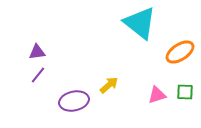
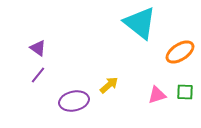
purple triangle: moved 1 px right, 4 px up; rotated 42 degrees clockwise
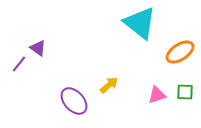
purple line: moved 19 px left, 11 px up
purple ellipse: rotated 60 degrees clockwise
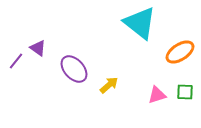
purple line: moved 3 px left, 3 px up
purple ellipse: moved 32 px up
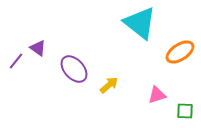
green square: moved 19 px down
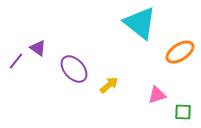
green square: moved 2 px left, 1 px down
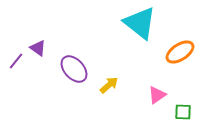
pink triangle: rotated 18 degrees counterclockwise
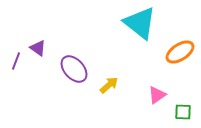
purple line: rotated 18 degrees counterclockwise
